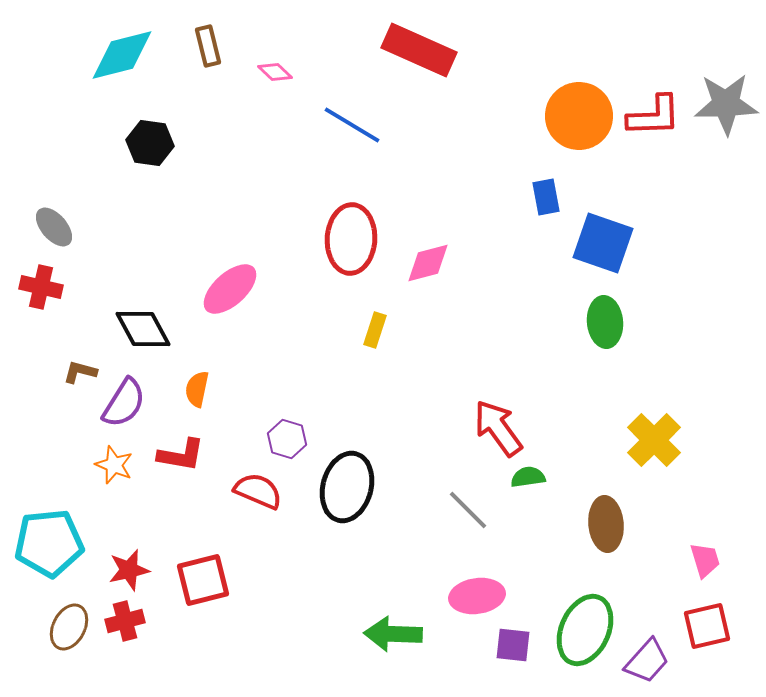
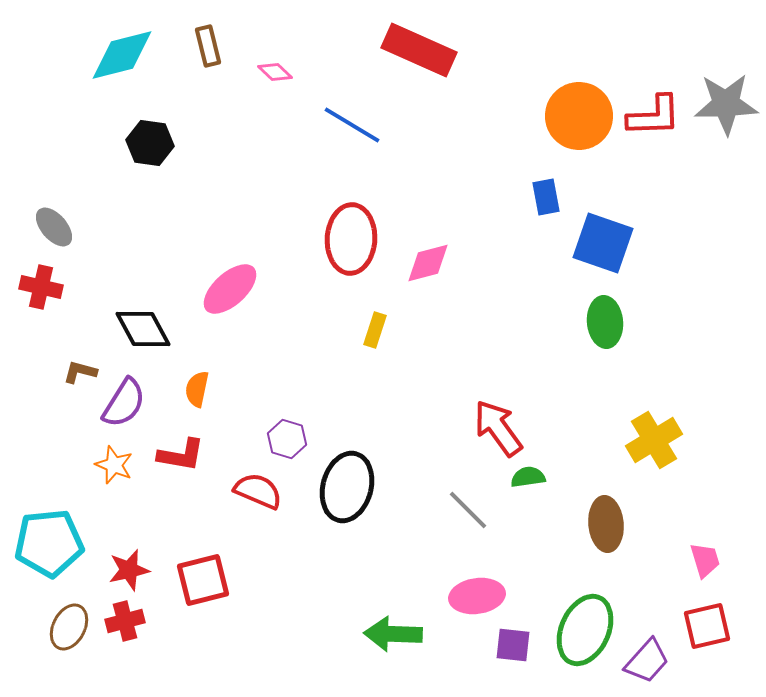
yellow cross at (654, 440): rotated 14 degrees clockwise
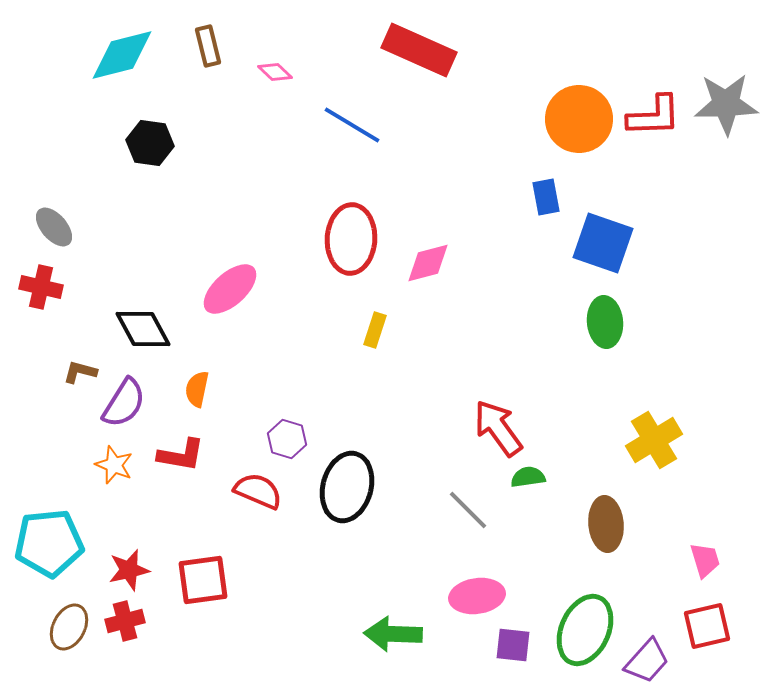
orange circle at (579, 116): moved 3 px down
red square at (203, 580): rotated 6 degrees clockwise
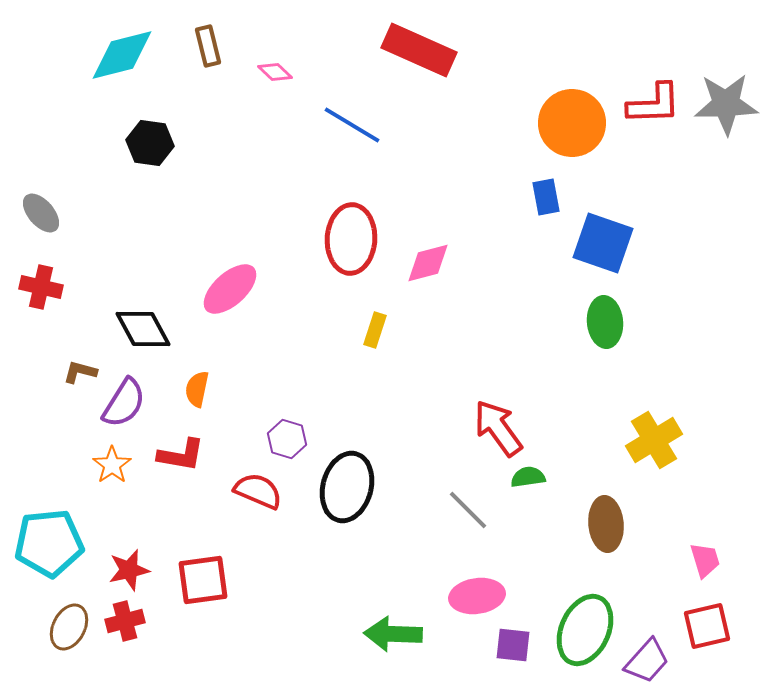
red L-shape at (654, 116): moved 12 px up
orange circle at (579, 119): moved 7 px left, 4 px down
gray ellipse at (54, 227): moved 13 px left, 14 px up
orange star at (114, 465): moved 2 px left; rotated 15 degrees clockwise
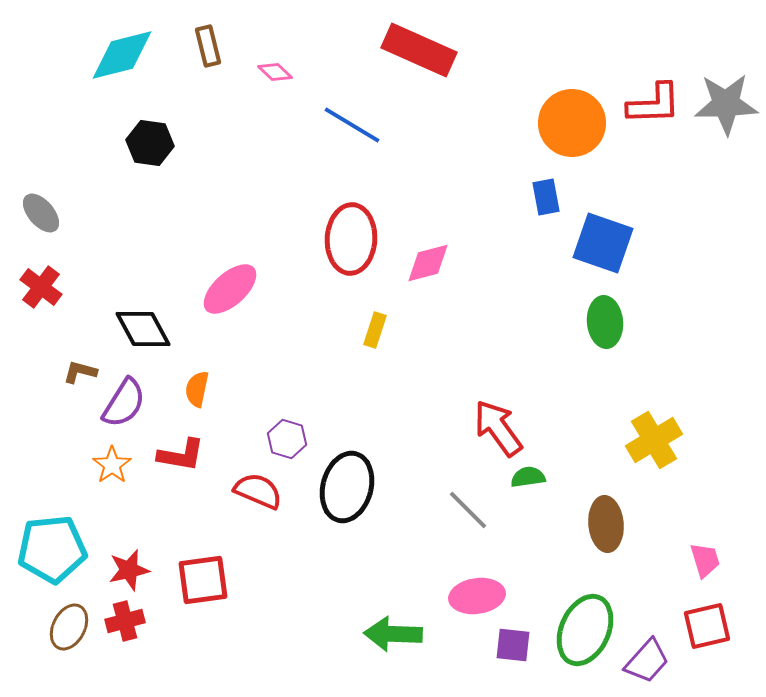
red cross at (41, 287): rotated 24 degrees clockwise
cyan pentagon at (49, 543): moved 3 px right, 6 px down
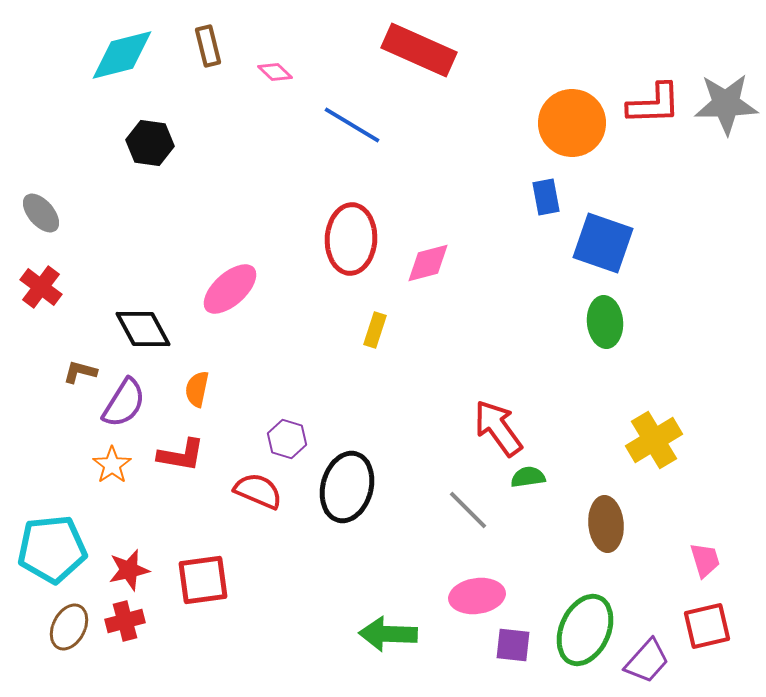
green arrow at (393, 634): moved 5 px left
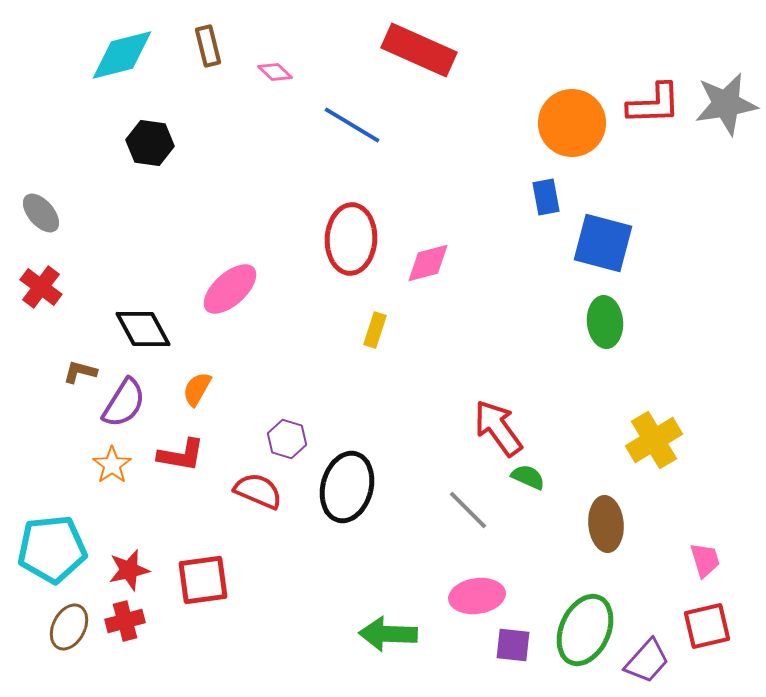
gray star at (726, 104): rotated 8 degrees counterclockwise
blue square at (603, 243): rotated 4 degrees counterclockwise
orange semicircle at (197, 389): rotated 18 degrees clockwise
green semicircle at (528, 477): rotated 32 degrees clockwise
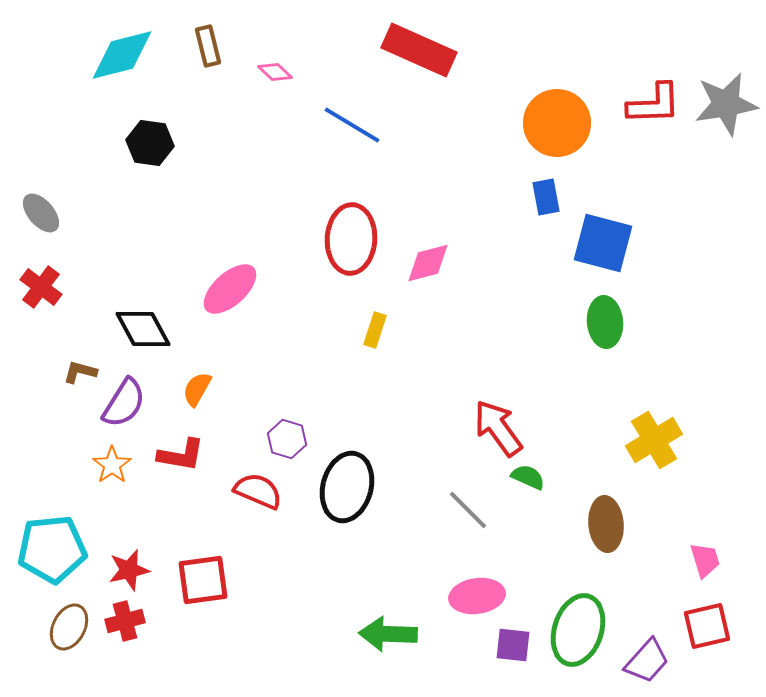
orange circle at (572, 123): moved 15 px left
green ellipse at (585, 630): moved 7 px left; rotated 6 degrees counterclockwise
